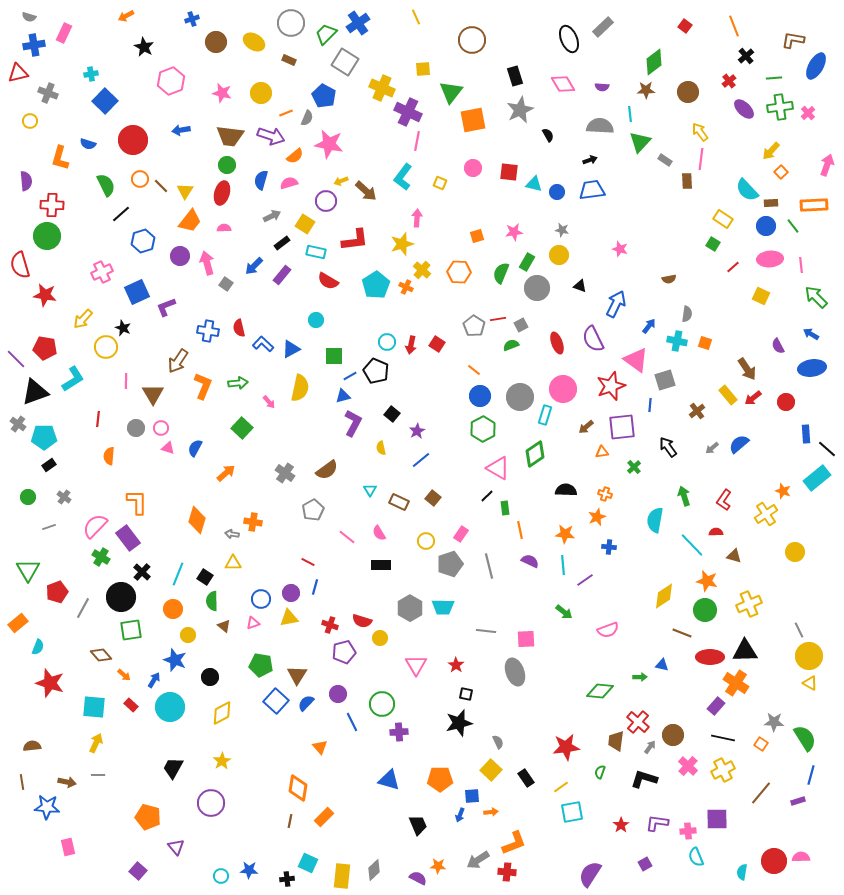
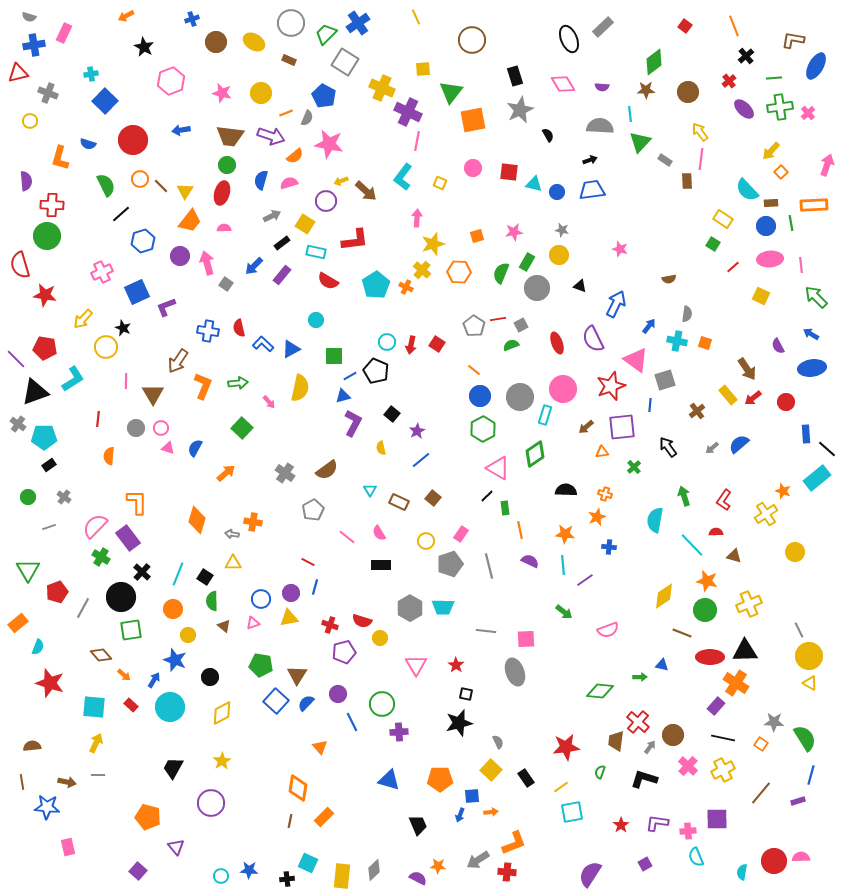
green line at (793, 226): moved 2 px left, 3 px up; rotated 28 degrees clockwise
yellow star at (402, 244): moved 31 px right
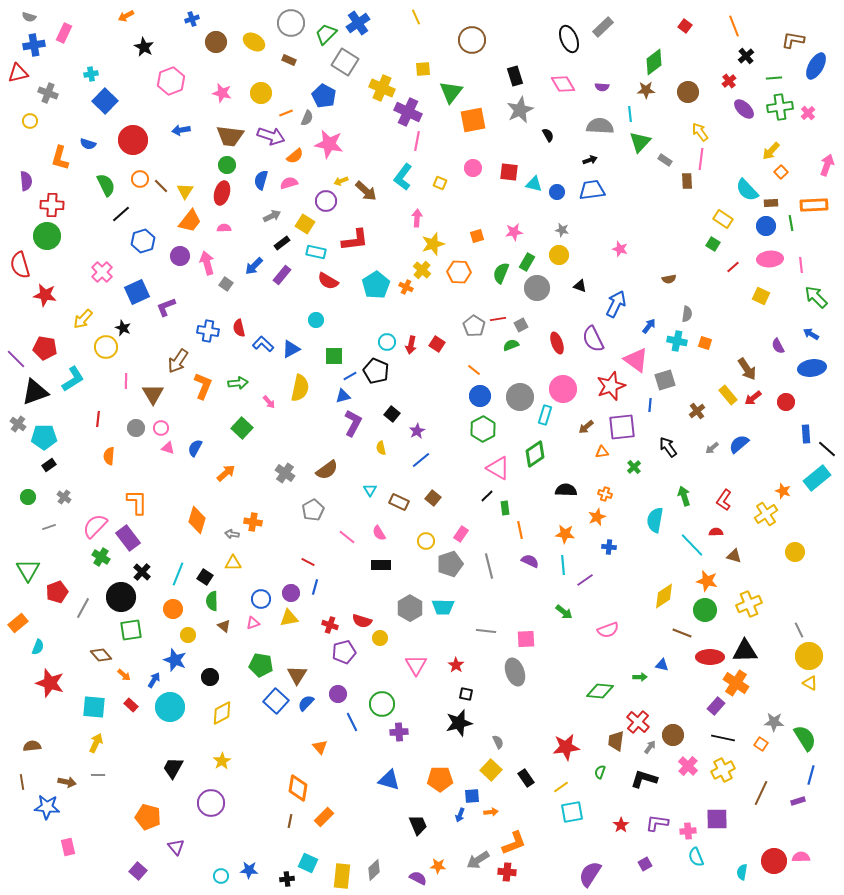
pink cross at (102, 272): rotated 20 degrees counterclockwise
brown line at (761, 793): rotated 15 degrees counterclockwise
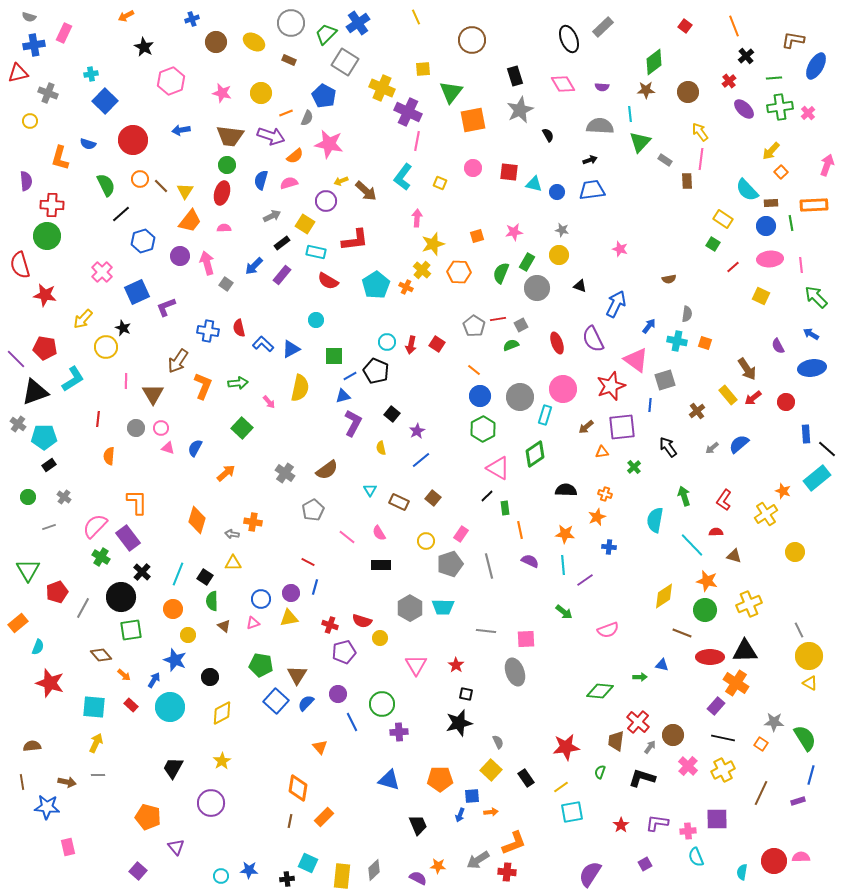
black L-shape at (644, 779): moved 2 px left, 1 px up
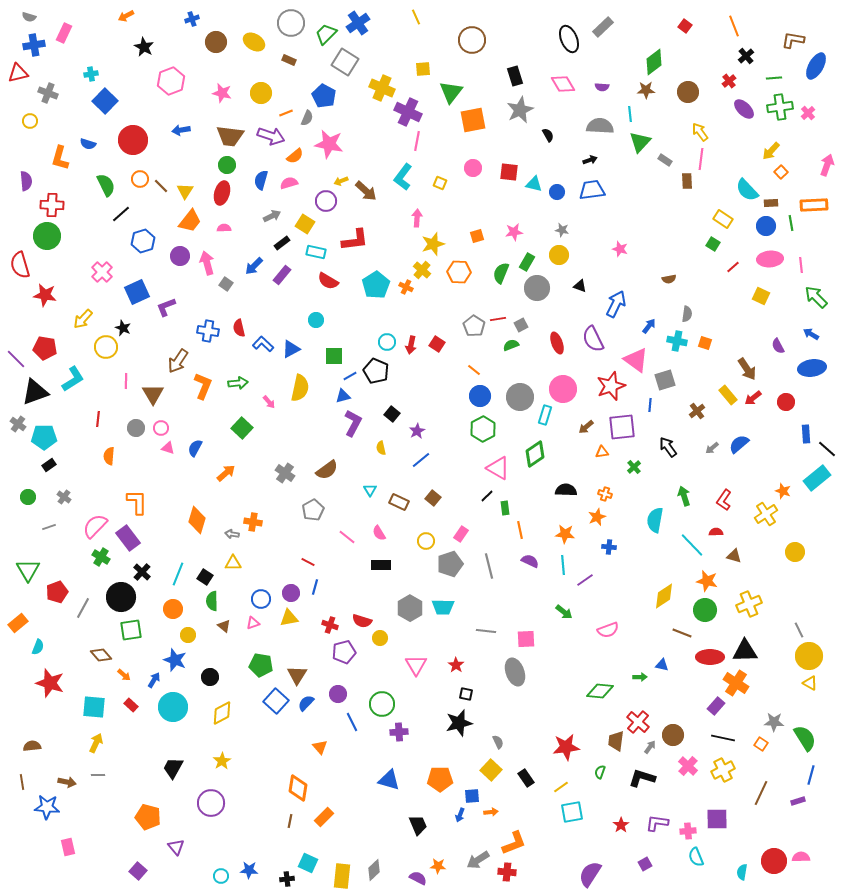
cyan circle at (170, 707): moved 3 px right
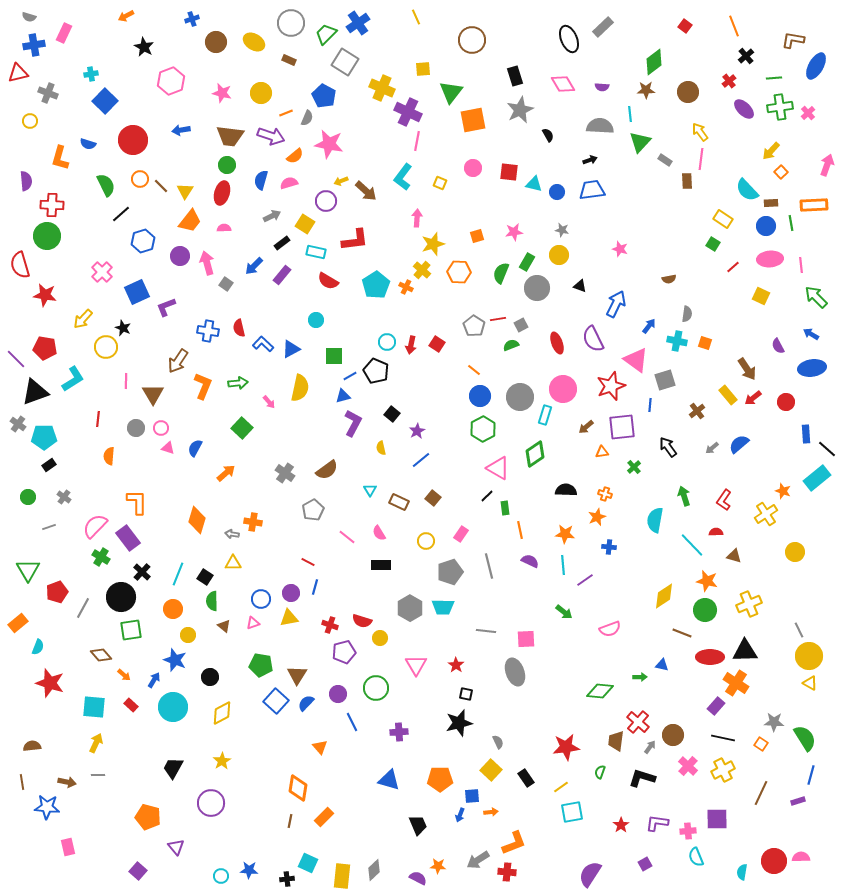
gray pentagon at (450, 564): moved 8 px down
pink semicircle at (608, 630): moved 2 px right, 1 px up
green circle at (382, 704): moved 6 px left, 16 px up
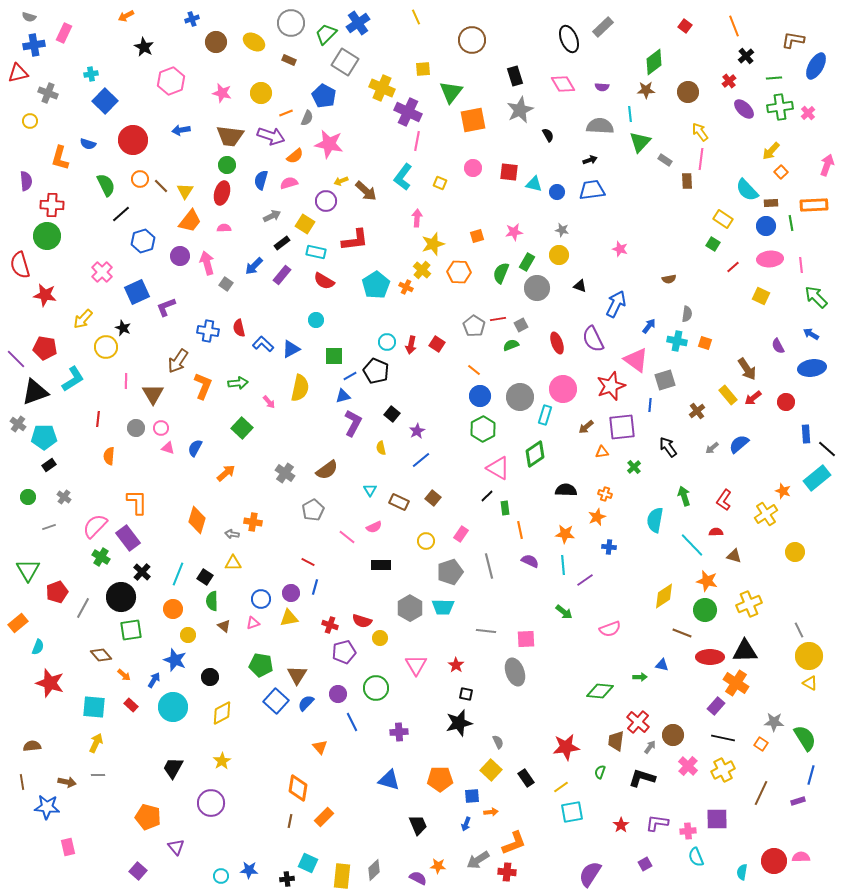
red semicircle at (328, 281): moved 4 px left
pink semicircle at (379, 533): moved 5 px left, 6 px up; rotated 84 degrees counterclockwise
blue arrow at (460, 815): moved 6 px right, 9 px down
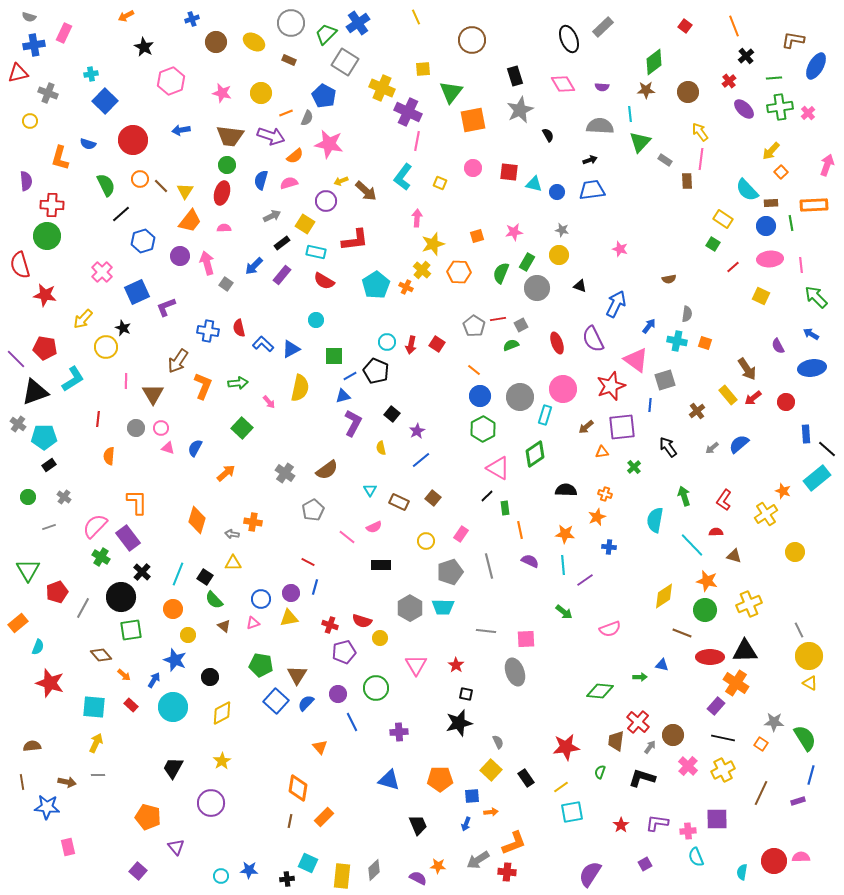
green semicircle at (212, 601): moved 2 px right, 1 px up; rotated 42 degrees counterclockwise
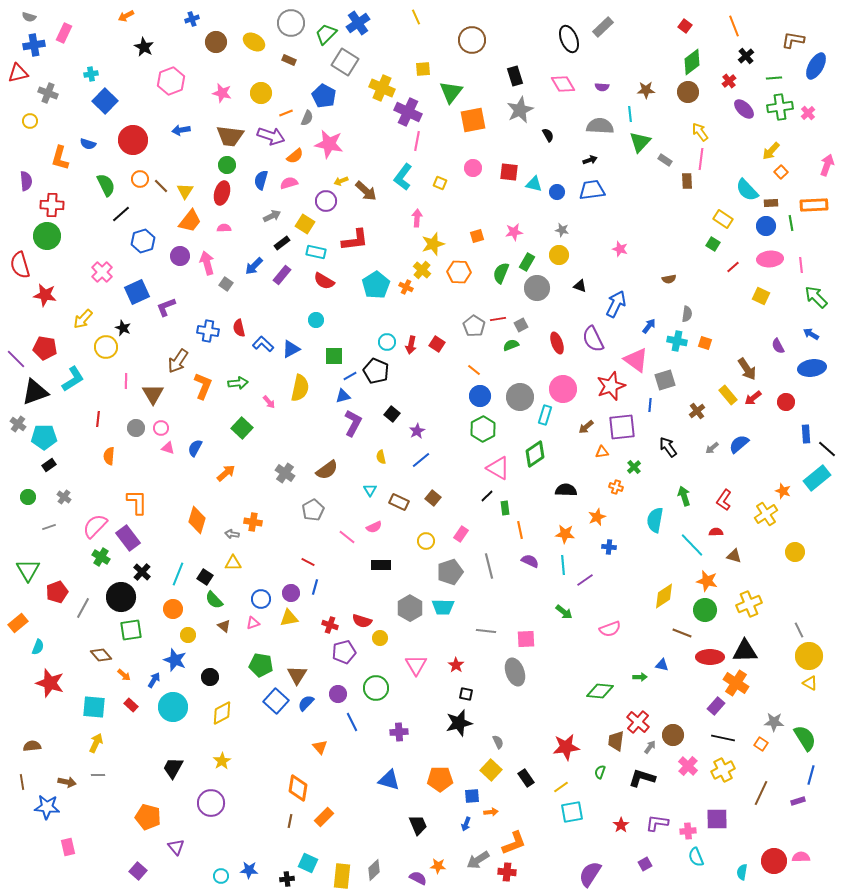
green diamond at (654, 62): moved 38 px right
yellow semicircle at (381, 448): moved 9 px down
orange cross at (605, 494): moved 11 px right, 7 px up
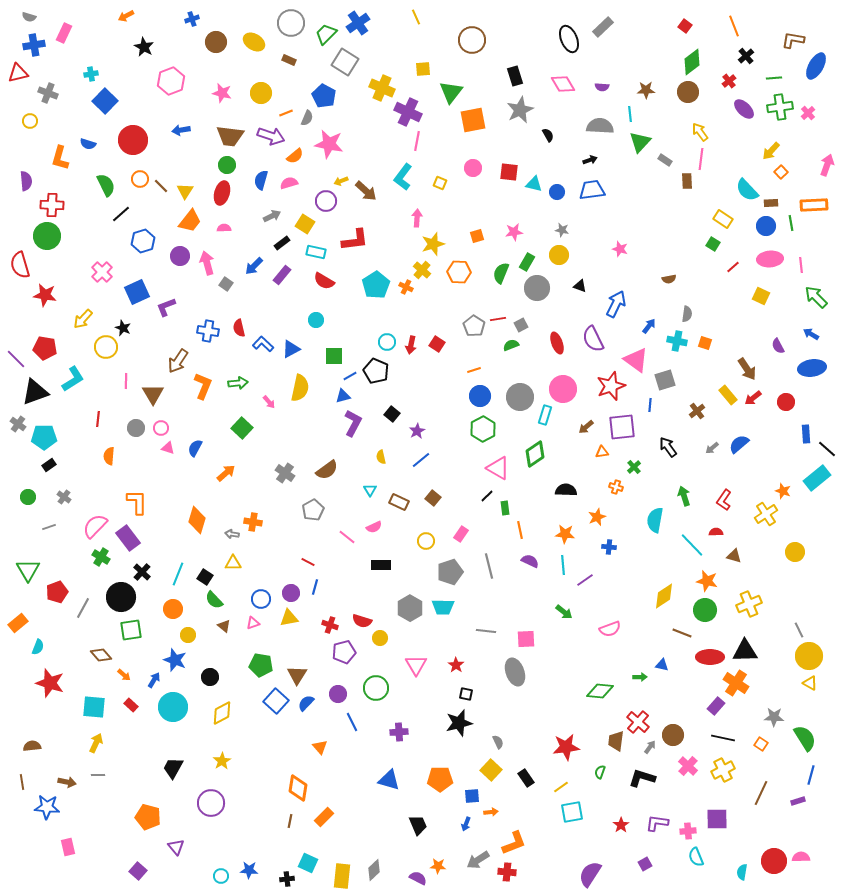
orange line at (474, 370): rotated 56 degrees counterclockwise
gray star at (774, 722): moved 5 px up
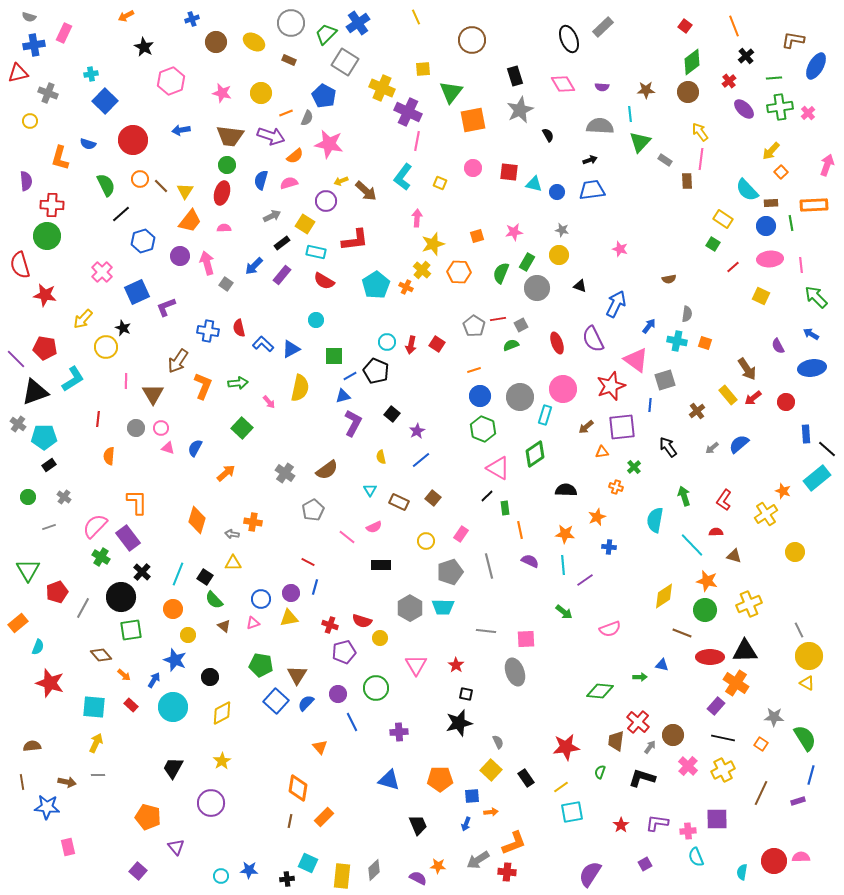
green hexagon at (483, 429): rotated 10 degrees counterclockwise
yellow triangle at (810, 683): moved 3 px left
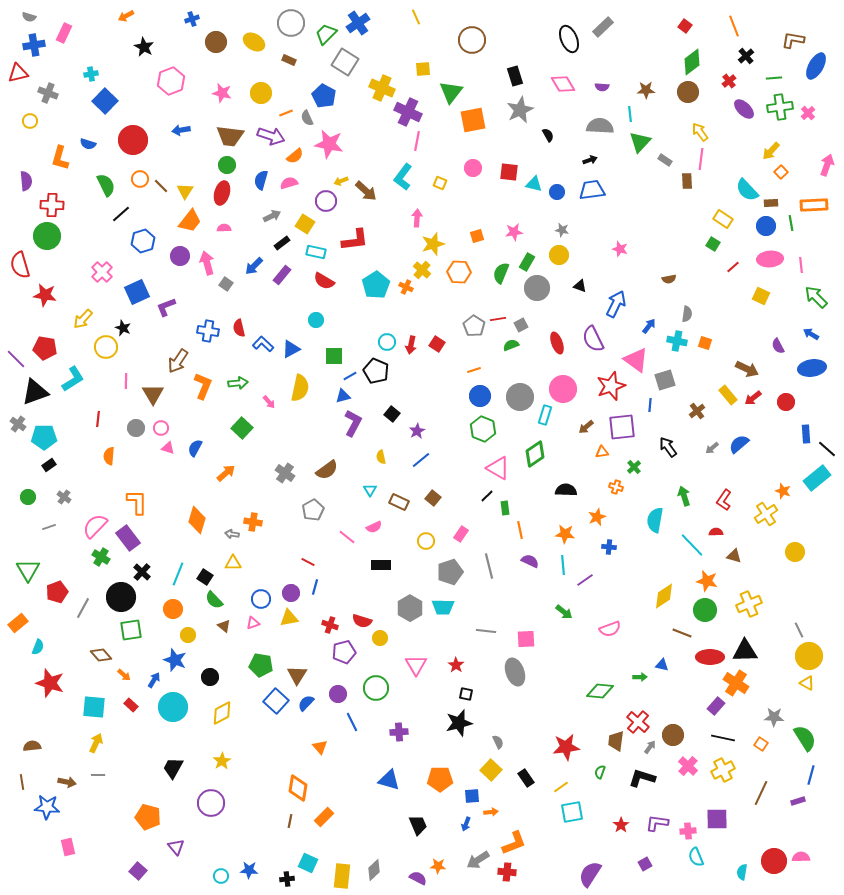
gray semicircle at (307, 118): rotated 133 degrees clockwise
brown arrow at (747, 369): rotated 30 degrees counterclockwise
